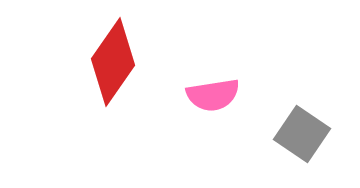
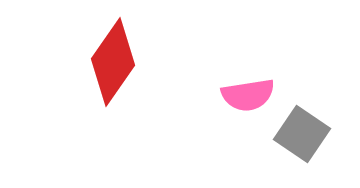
pink semicircle: moved 35 px right
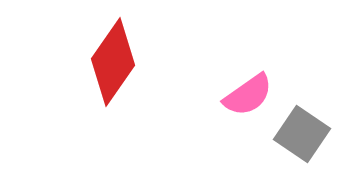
pink semicircle: rotated 26 degrees counterclockwise
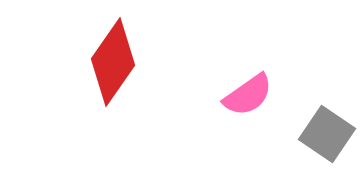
gray square: moved 25 px right
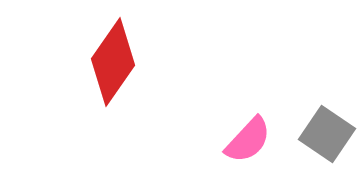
pink semicircle: moved 45 px down; rotated 12 degrees counterclockwise
